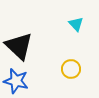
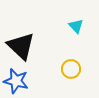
cyan triangle: moved 2 px down
black triangle: moved 2 px right
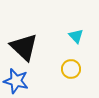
cyan triangle: moved 10 px down
black triangle: moved 3 px right, 1 px down
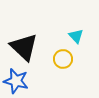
yellow circle: moved 8 px left, 10 px up
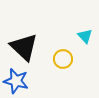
cyan triangle: moved 9 px right
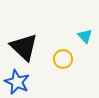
blue star: moved 1 px right, 1 px down; rotated 10 degrees clockwise
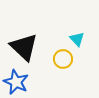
cyan triangle: moved 8 px left, 3 px down
blue star: moved 1 px left
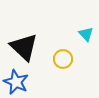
cyan triangle: moved 9 px right, 5 px up
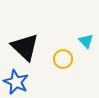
cyan triangle: moved 7 px down
black triangle: moved 1 px right
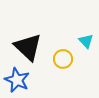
black triangle: moved 3 px right
blue star: moved 1 px right, 2 px up
